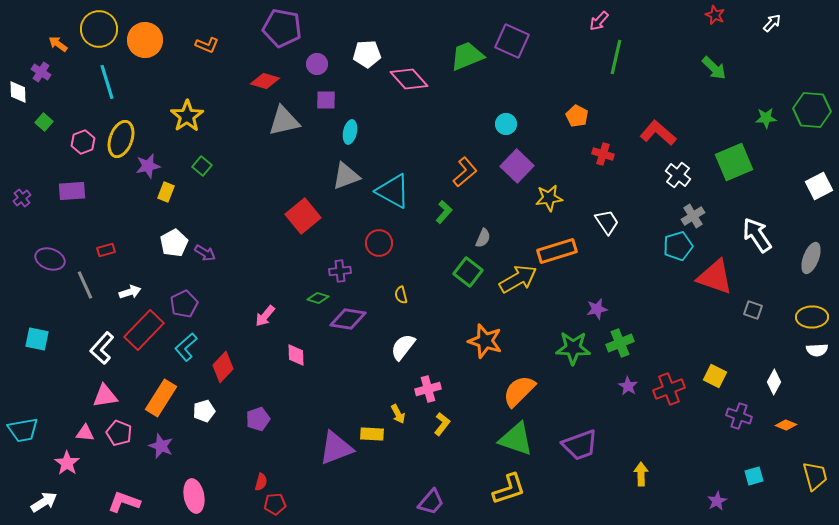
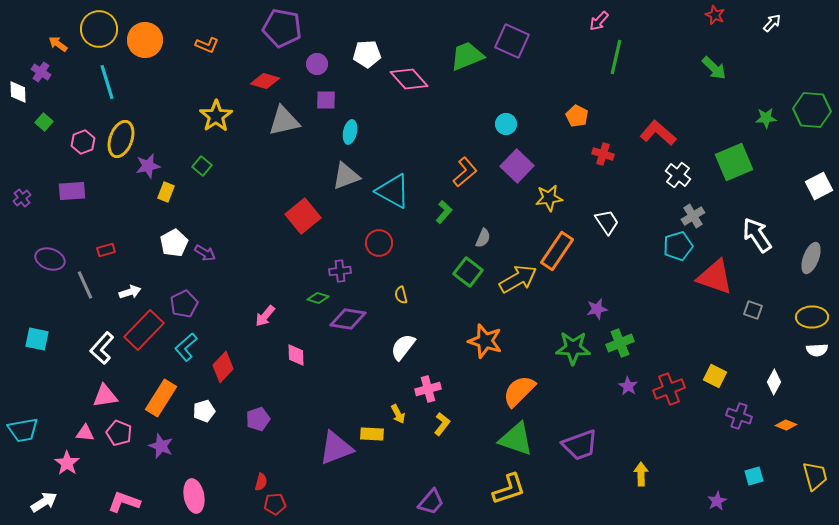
yellow star at (187, 116): moved 29 px right
orange rectangle at (557, 251): rotated 39 degrees counterclockwise
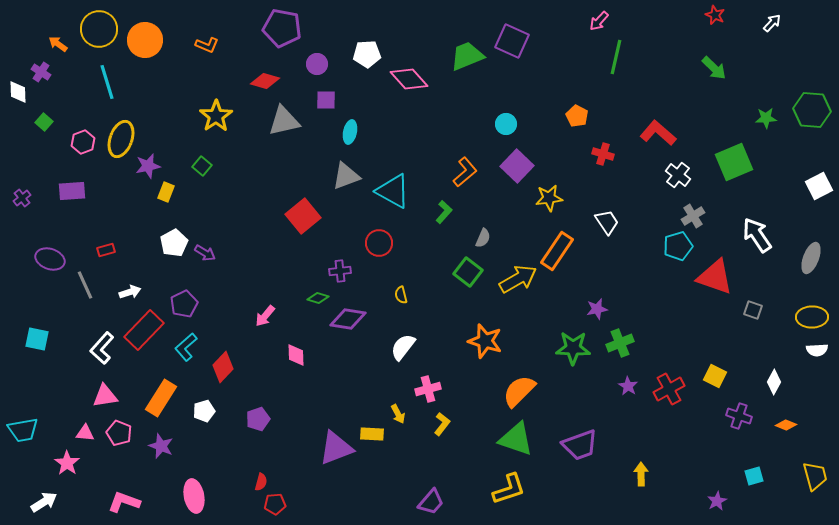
red cross at (669, 389): rotated 8 degrees counterclockwise
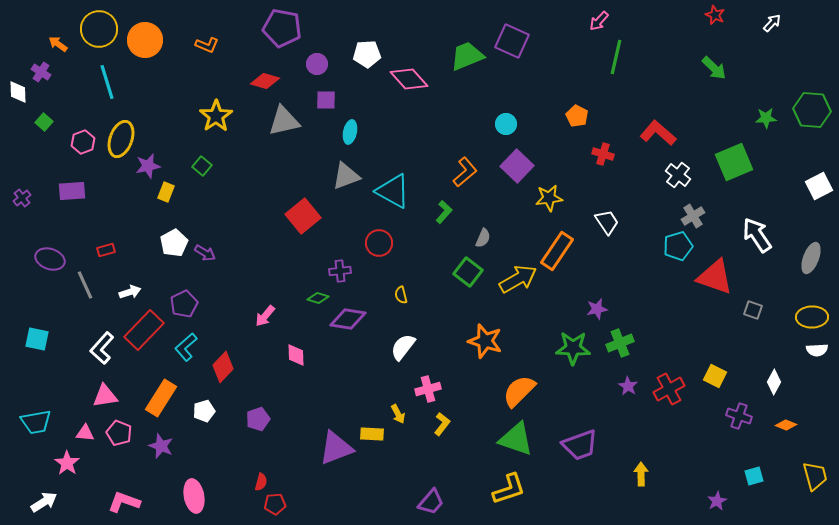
cyan trapezoid at (23, 430): moved 13 px right, 8 px up
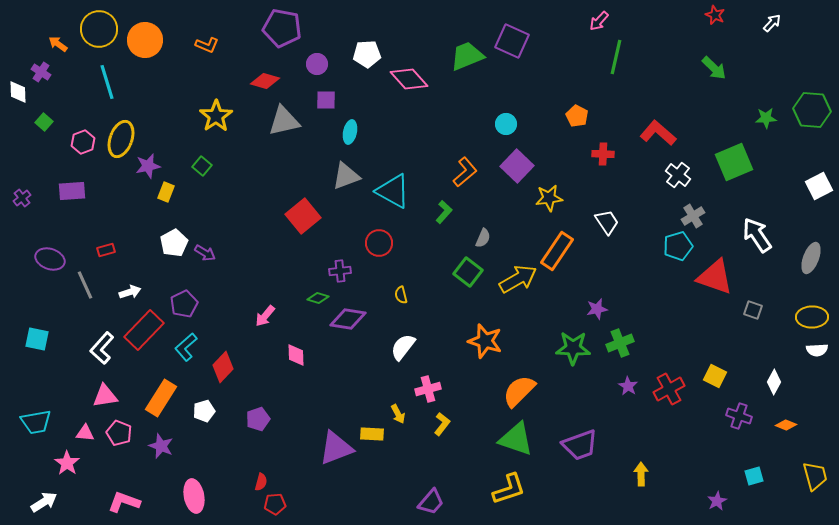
red cross at (603, 154): rotated 15 degrees counterclockwise
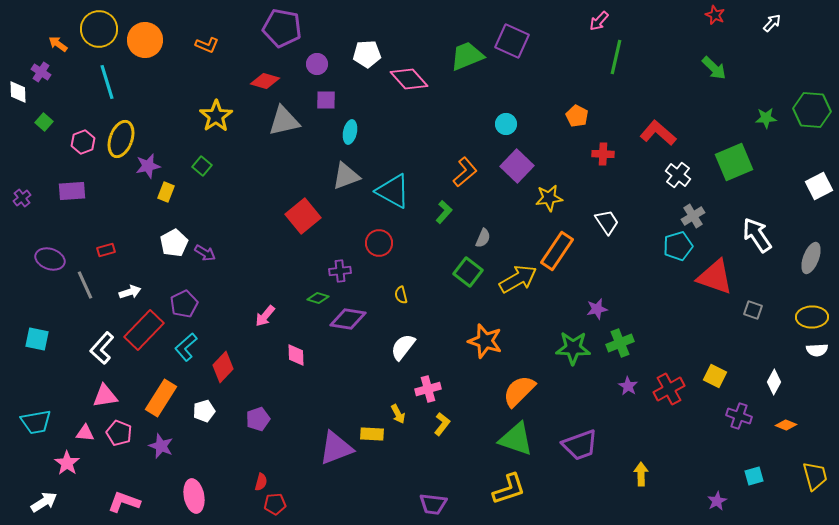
purple trapezoid at (431, 502): moved 2 px right, 2 px down; rotated 56 degrees clockwise
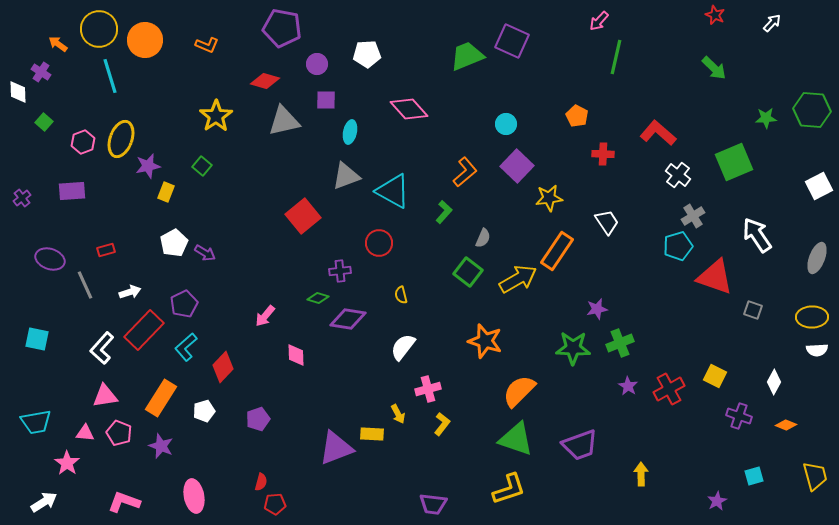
pink diamond at (409, 79): moved 30 px down
cyan line at (107, 82): moved 3 px right, 6 px up
gray ellipse at (811, 258): moved 6 px right
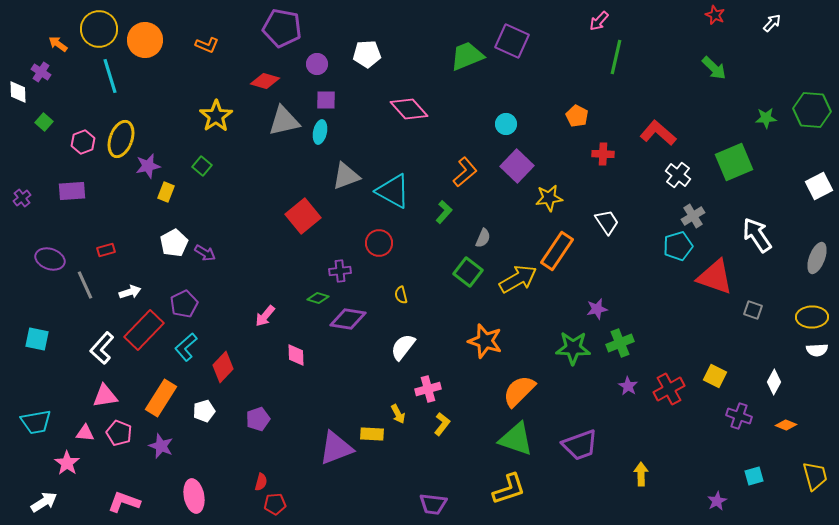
cyan ellipse at (350, 132): moved 30 px left
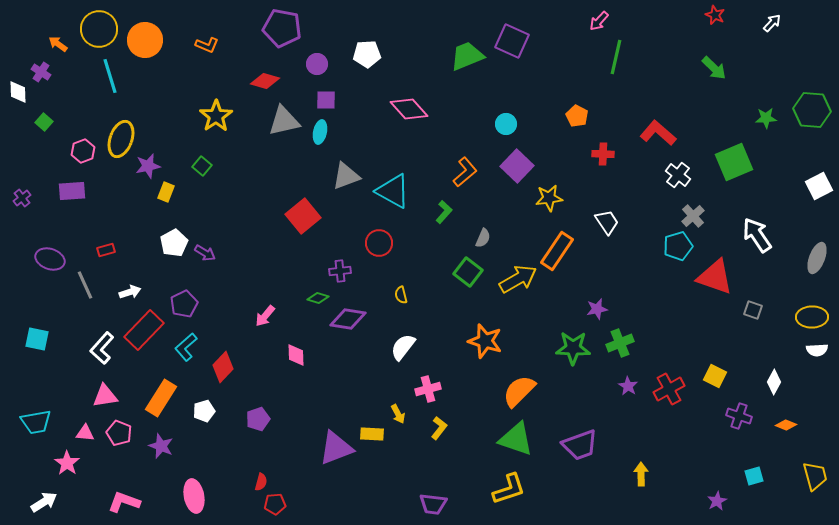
pink hexagon at (83, 142): moved 9 px down
gray cross at (693, 216): rotated 10 degrees counterclockwise
yellow L-shape at (442, 424): moved 3 px left, 4 px down
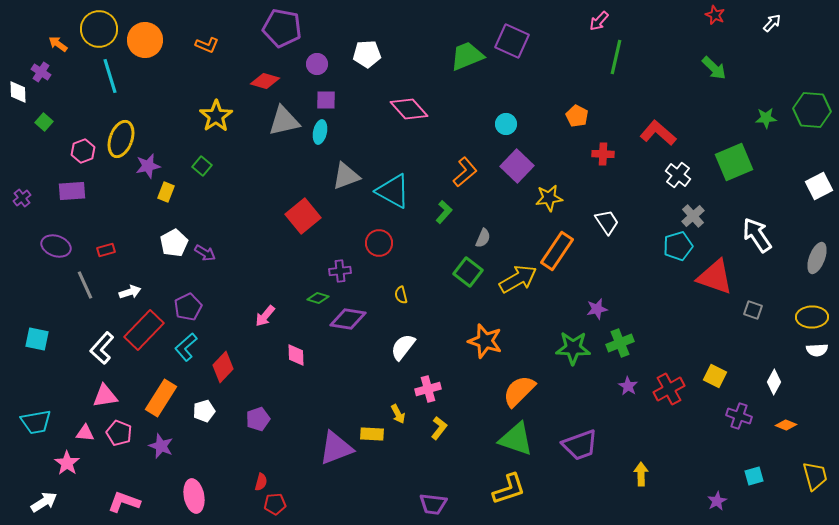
purple ellipse at (50, 259): moved 6 px right, 13 px up
purple pentagon at (184, 304): moved 4 px right, 3 px down
